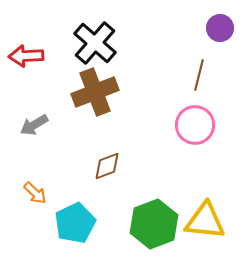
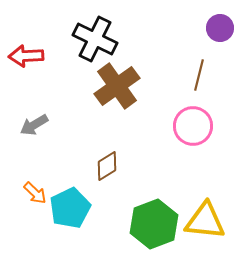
black cross: moved 4 px up; rotated 15 degrees counterclockwise
brown cross: moved 22 px right, 6 px up; rotated 15 degrees counterclockwise
pink circle: moved 2 px left, 1 px down
brown diamond: rotated 12 degrees counterclockwise
cyan pentagon: moved 5 px left, 15 px up
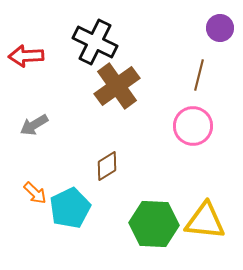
black cross: moved 3 px down
green hexagon: rotated 24 degrees clockwise
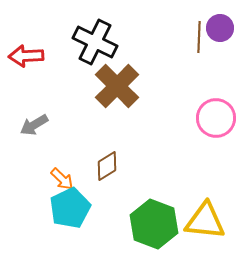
brown line: moved 38 px up; rotated 12 degrees counterclockwise
brown cross: rotated 9 degrees counterclockwise
pink circle: moved 23 px right, 8 px up
orange arrow: moved 27 px right, 14 px up
green hexagon: rotated 18 degrees clockwise
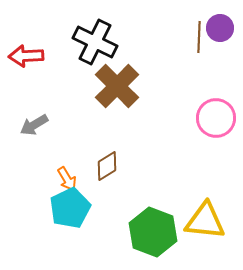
orange arrow: moved 5 px right; rotated 15 degrees clockwise
green hexagon: moved 1 px left, 8 px down
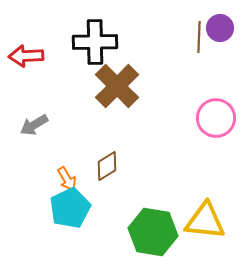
black cross: rotated 27 degrees counterclockwise
green hexagon: rotated 12 degrees counterclockwise
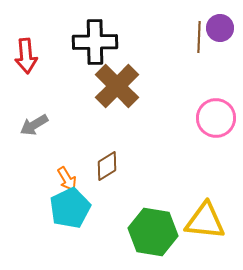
red arrow: rotated 92 degrees counterclockwise
